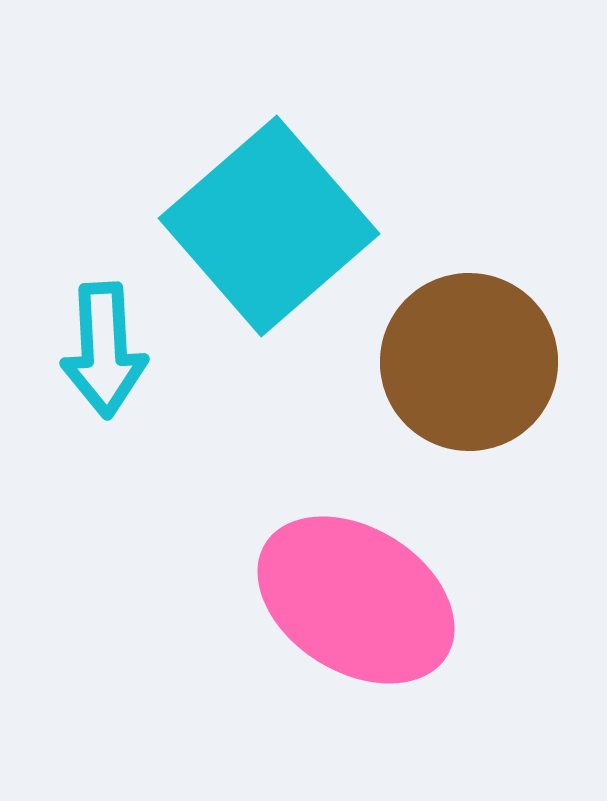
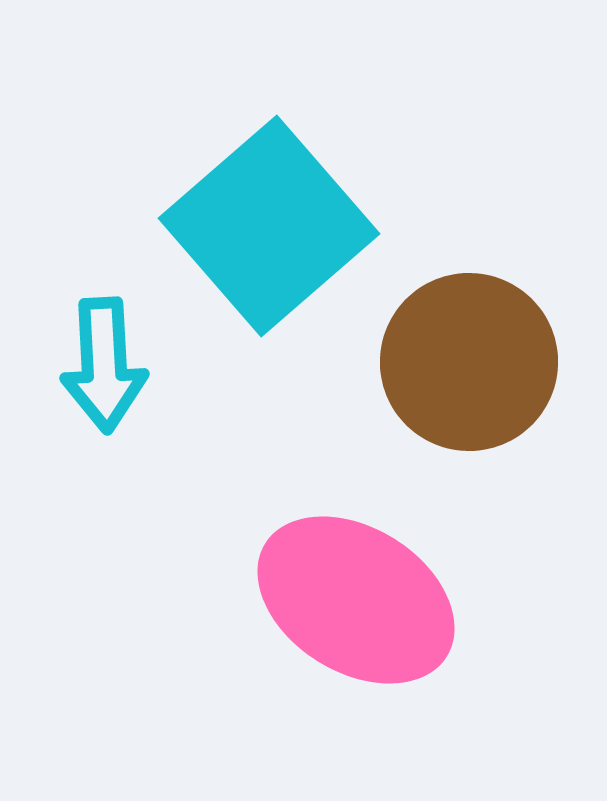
cyan arrow: moved 15 px down
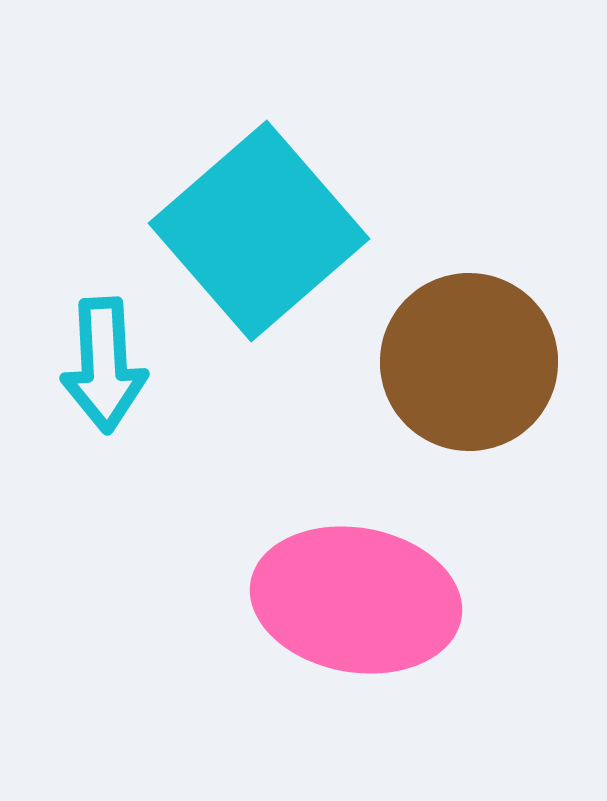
cyan square: moved 10 px left, 5 px down
pink ellipse: rotated 22 degrees counterclockwise
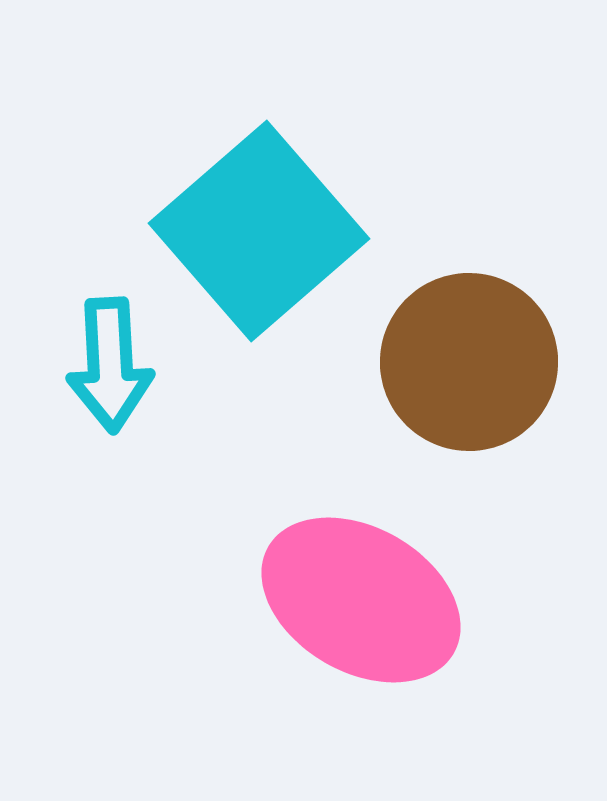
cyan arrow: moved 6 px right
pink ellipse: moved 5 px right; rotated 20 degrees clockwise
